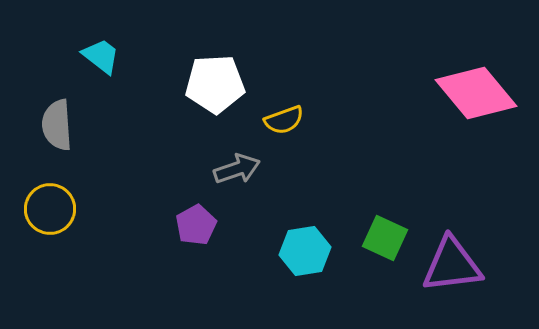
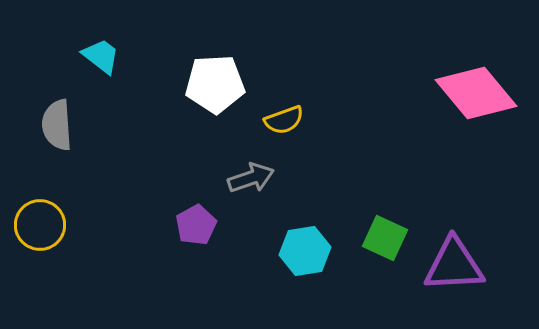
gray arrow: moved 14 px right, 9 px down
yellow circle: moved 10 px left, 16 px down
purple triangle: moved 2 px right; rotated 4 degrees clockwise
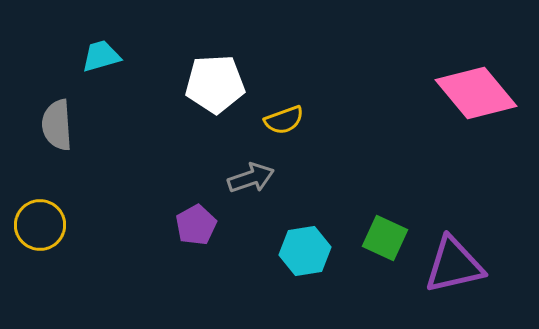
cyan trapezoid: rotated 54 degrees counterclockwise
purple triangle: rotated 10 degrees counterclockwise
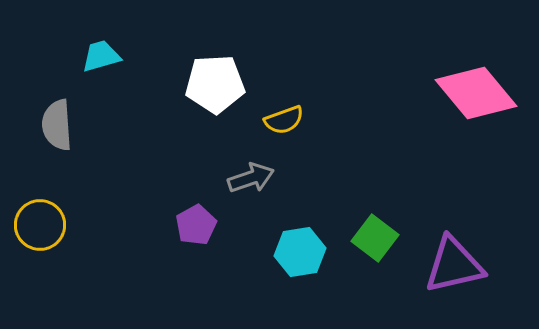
green square: moved 10 px left; rotated 12 degrees clockwise
cyan hexagon: moved 5 px left, 1 px down
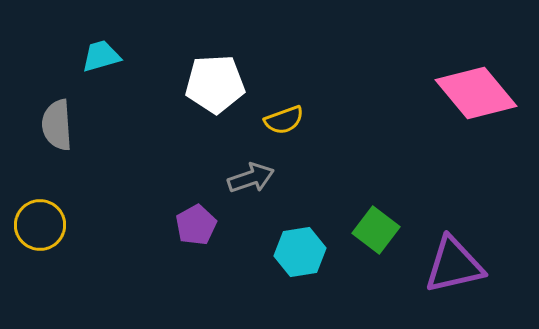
green square: moved 1 px right, 8 px up
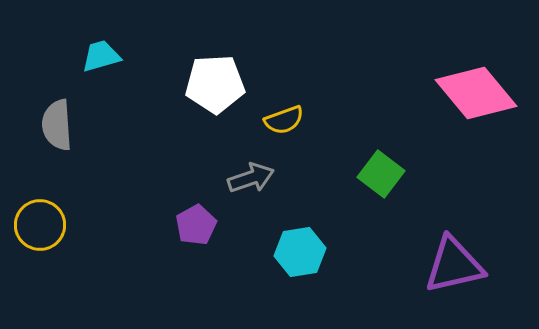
green square: moved 5 px right, 56 px up
